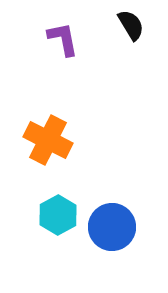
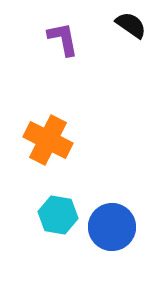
black semicircle: rotated 24 degrees counterclockwise
cyan hexagon: rotated 21 degrees counterclockwise
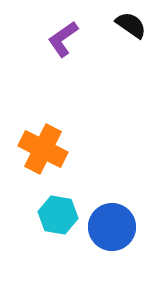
purple L-shape: rotated 114 degrees counterclockwise
orange cross: moved 5 px left, 9 px down
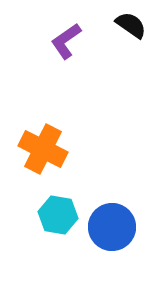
purple L-shape: moved 3 px right, 2 px down
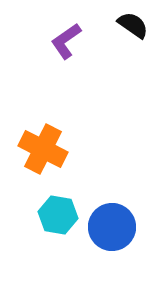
black semicircle: moved 2 px right
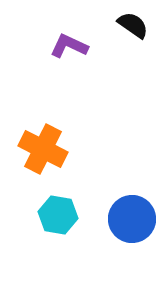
purple L-shape: moved 3 px right, 5 px down; rotated 60 degrees clockwise
blue circle: moved 20 px right, 8 px up
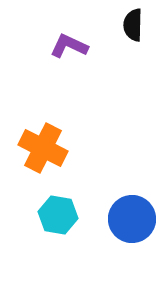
black semicircle: rotated 124 degrees counterclockwise
orange cross: moved 1 px up
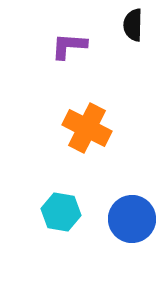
purple L-shape: rotated 21 degrees counterclockwise
orange cross: moved 44 px right, 20 px up
cyan hexagon: moved 3 px right, 3 px up
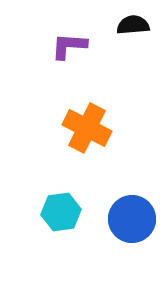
black semicircle: rotated 84 degrees clockwise
cyan hexagon: rotated 18 degrees counterclockwise
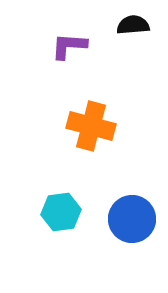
orange cross: moved 4 px right, 2 px up; rotated 12 degrees counterclockwise
